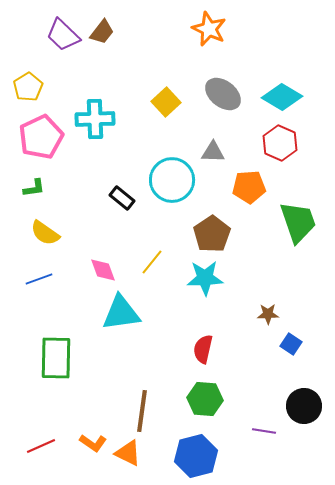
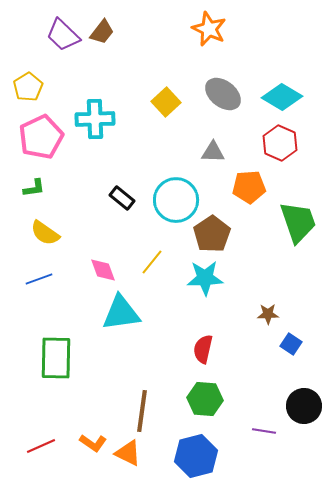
cyan circle: moved 4 px right, 20 px down
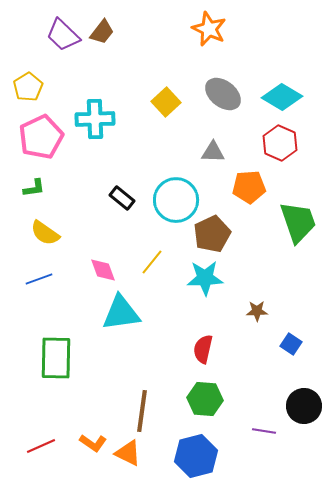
brown pentagon: rotated 9 degrees clockwise
brown star: moved 11 px left, 3 px up
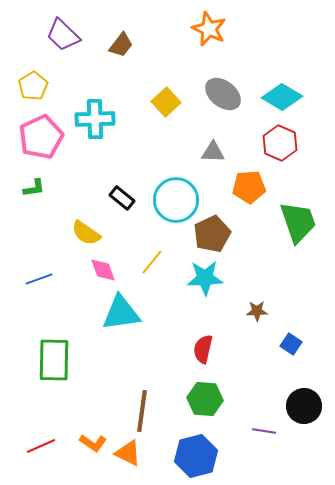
brown trapezoid: moved 19 px right, 13 px down
yellow pentagon: moved 5 px right, 1 px up
yellow semicircle: moved 41 px right
green rectangle: moved 2 px left, 2 px down
